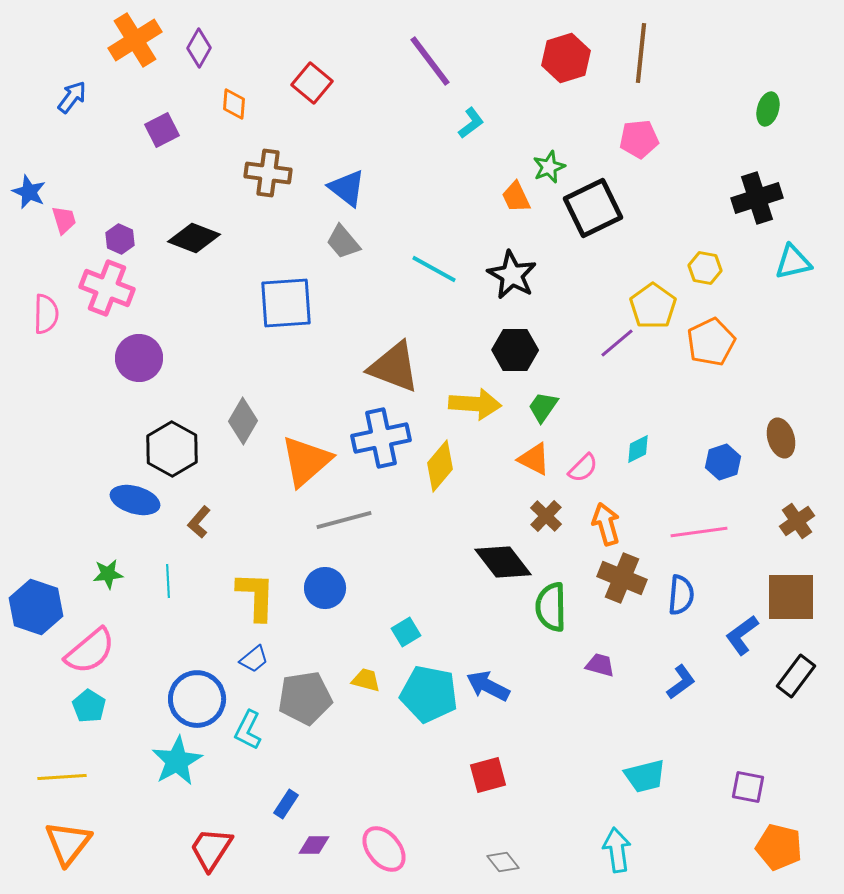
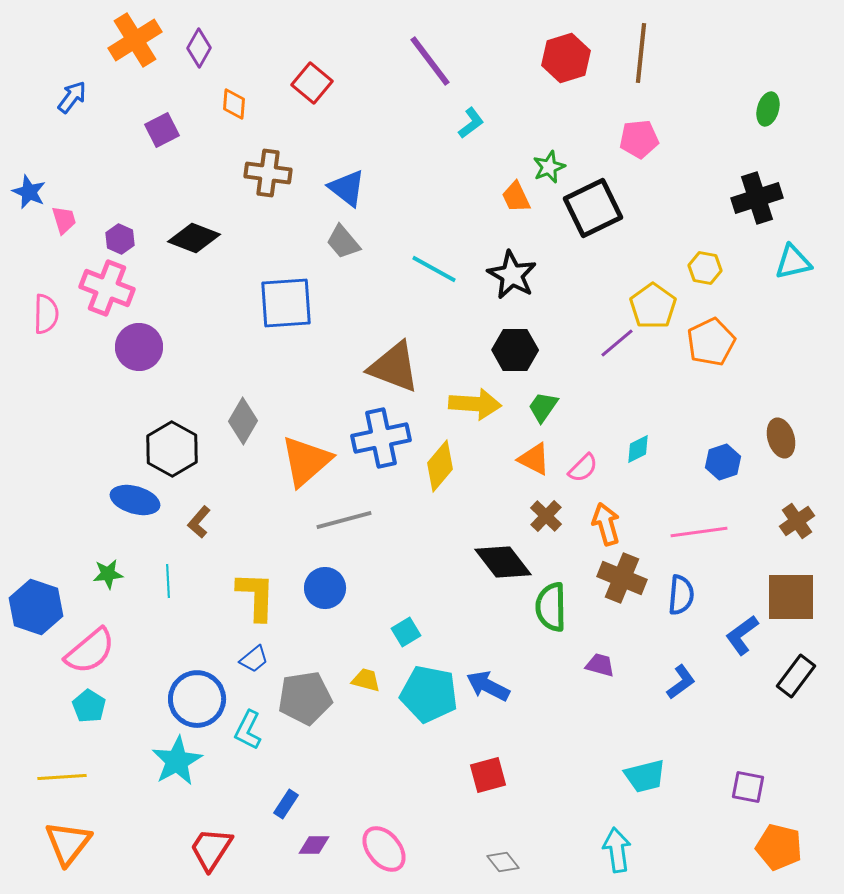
purple circle at (139, 358): moved 11 px up
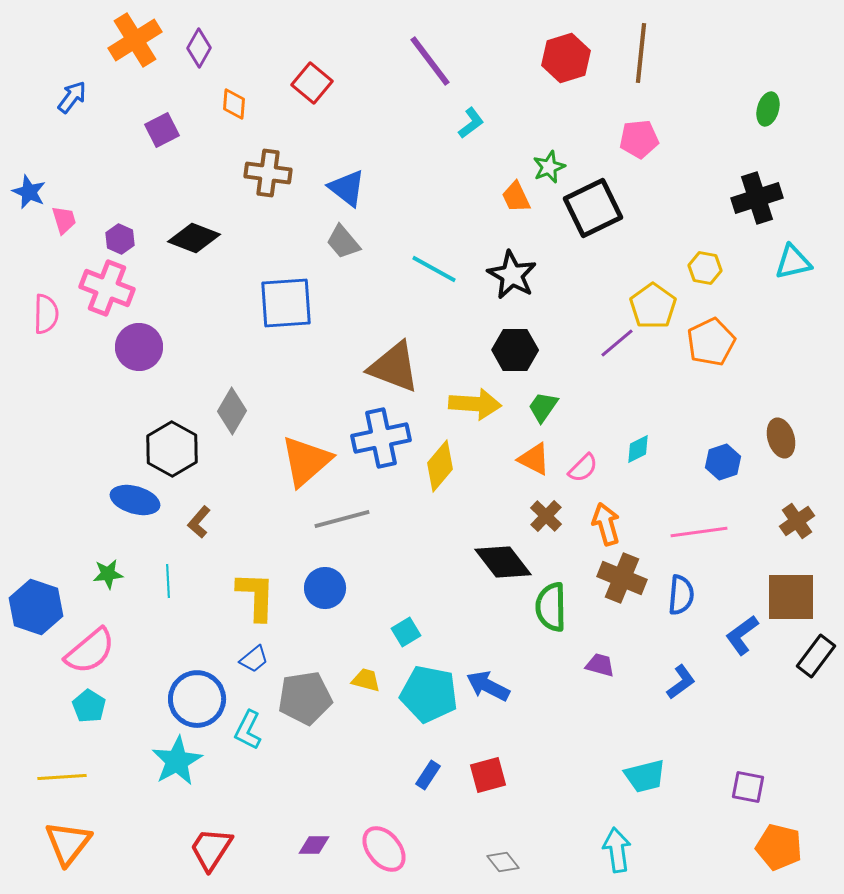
gray diamond at (243, 421): moved 11 px left, 10 px up
gray line at (344, 520): moved 2 px left, 1 px up
black rectangle at (796, 676): moved 20 px right, 20 px up
blue rectangle at (286, 804): moved 142 px right, 29 px up
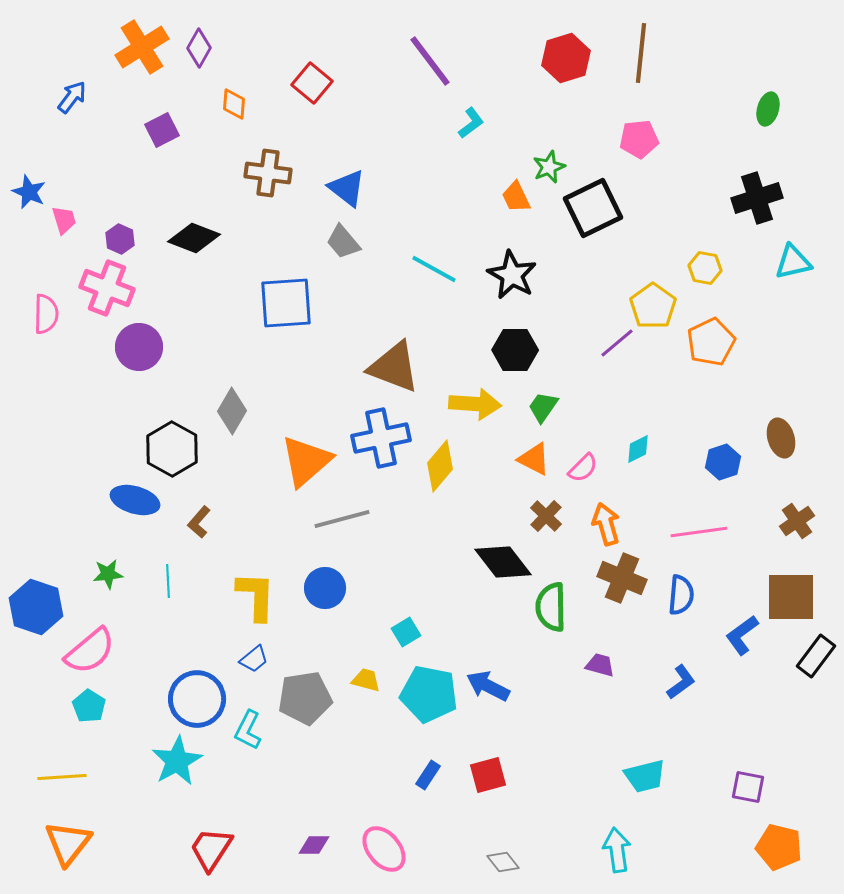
orange cross at (135, 40): moved 7 px right, 7 px down
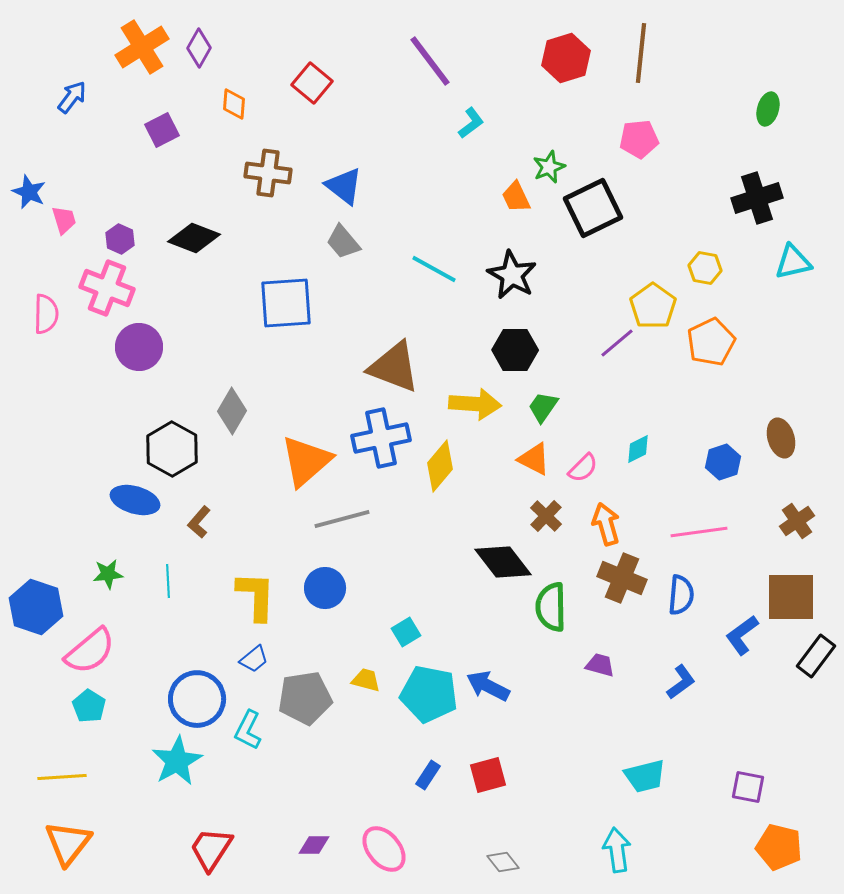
blue triangle at (347, 188): moved 3 px left, 2 px up
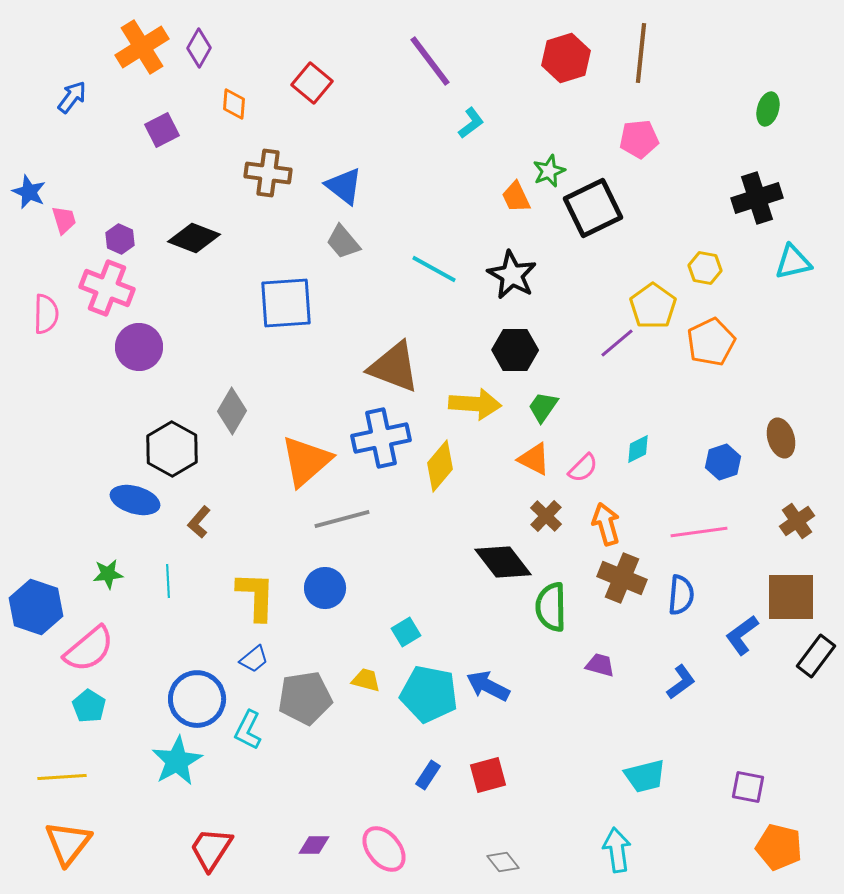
green star at (549, 167): moved 4 px down
pink semicircle at (90, 651): moved 1 px left, 2 px up
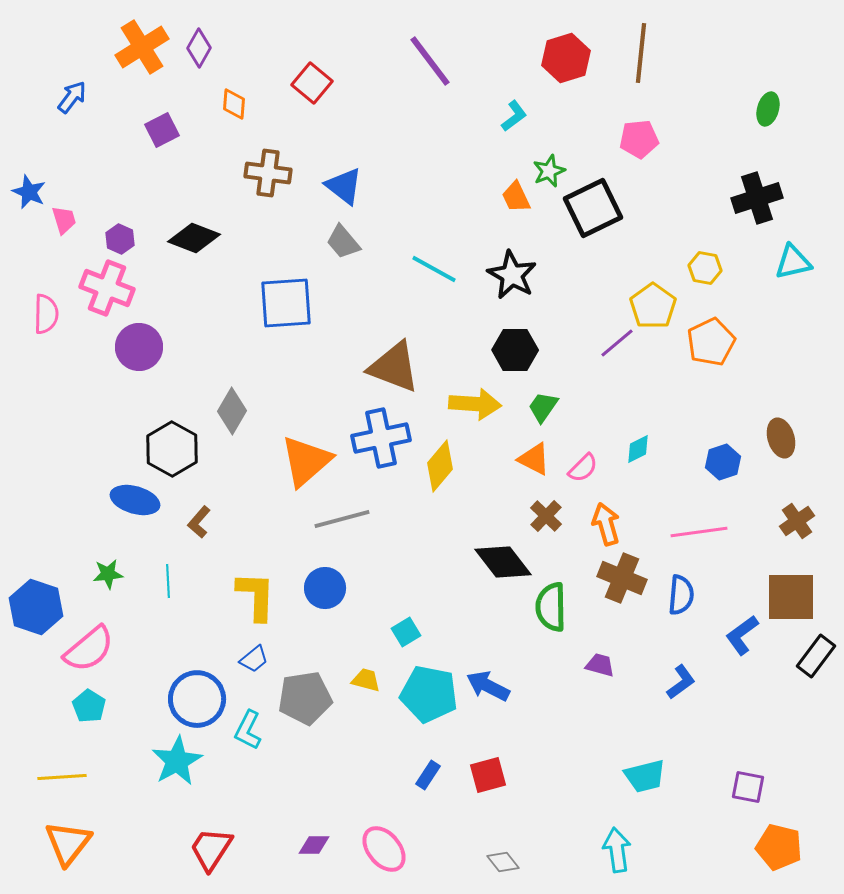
cyan L-shape at (471, 123): moved 43 px right, 7 px up
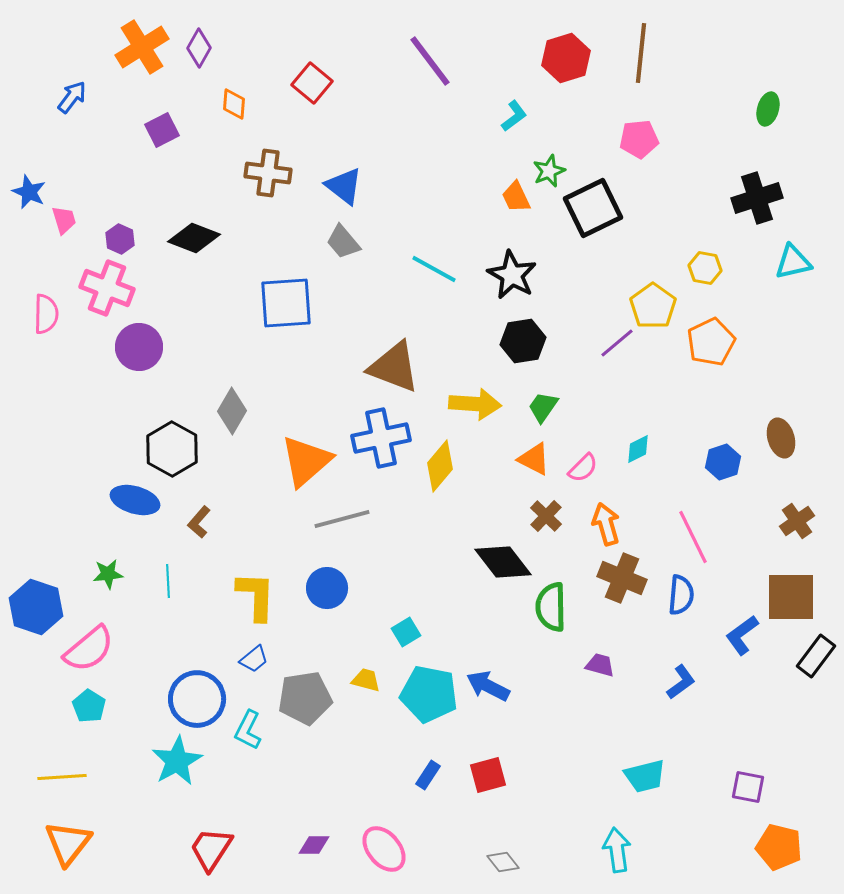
black hexagon at (515, 350): moved 8 px right, 9 px up; rotated 9 degrees counterclockwise
pink line at (699, 532): moved 6 px left, 5 px down; rotated 72 degrees clockwise
blue circle at (325, 588): moved 2 px right
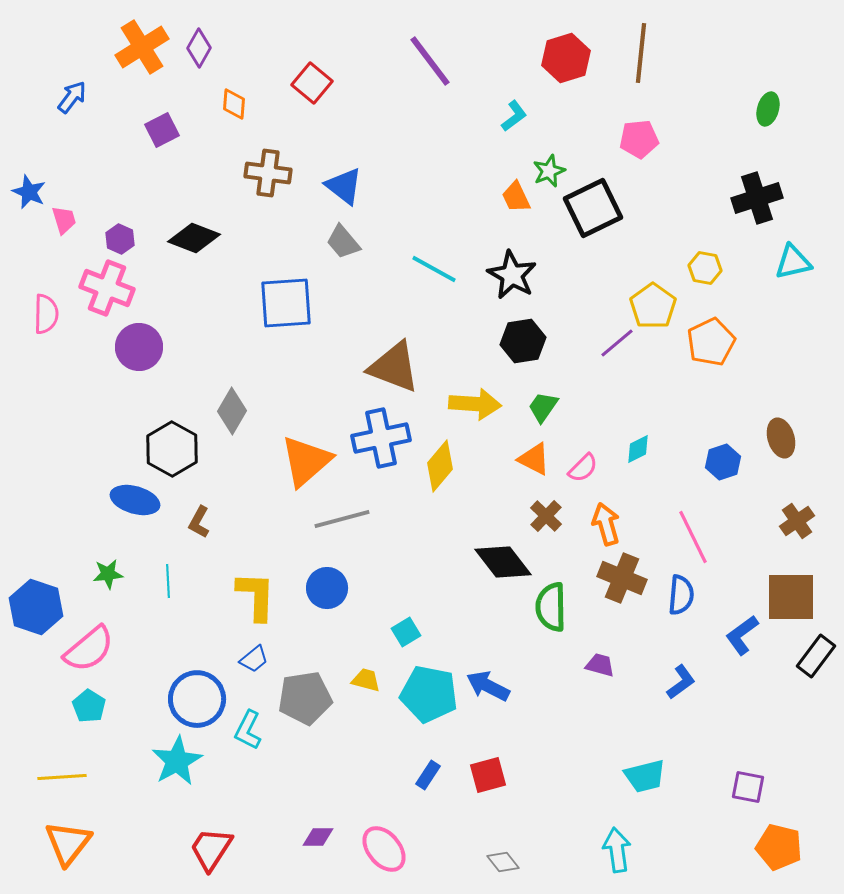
brown L-shape at (199, 522): rotated 12 degrees counterclockwise
purple diamond at (314, 845): moved 4 px right, 8 px up
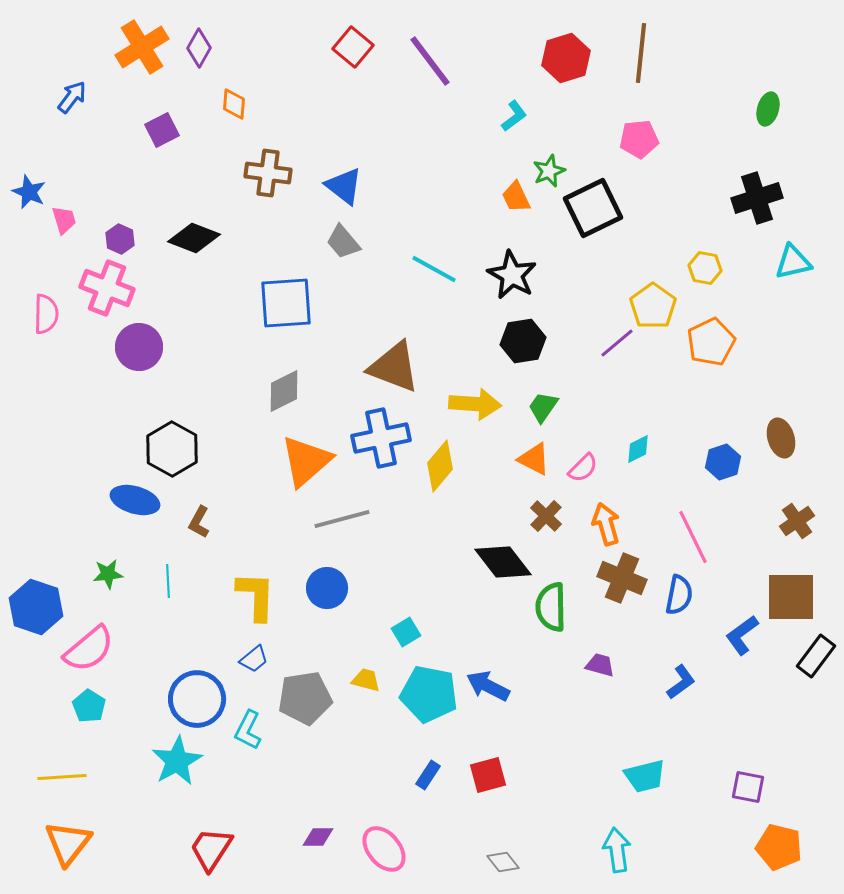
red square at (312, 83): moved 41 px right, 36 px up
gray diamond at (232, 411): moved 52 px right, 20 px up; rotated 33 degrees clockwise
blue semicircle at (681, 595): moved 2 px left; rotated 6 degrees clockwise
